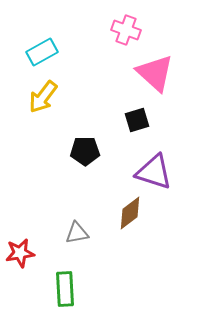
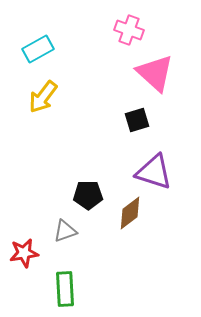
pink cross: moved 3 px right
cyan rectangle: moved 4 px left, 3 px up
black pentagon: moved 3 px right, 44 px down
gray triangle: moved 12 px left, 2 px up; rotated 10 degrees counterclockwise
red star: moved 4 px right
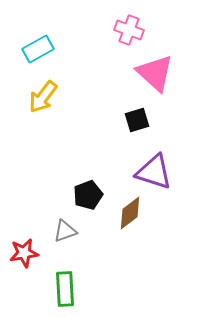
black pentagon: rotated 20 degrees counterclockwise
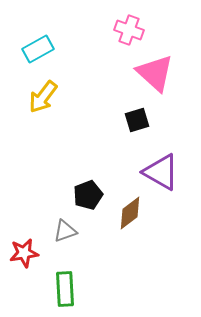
purple triangle: moved 7 px right; rotated 12 degrees clockwise
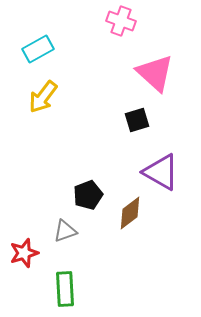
pink cross: moved 8 px left, 9 px up
red star: rotated 8 degrees counterclockwise
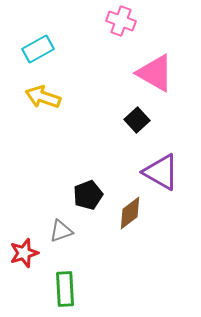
pink triangle: rotated 12 degrees counterclockwise
yellow arrow: rotated 72 degrees clockwise
black square: rotated 25 degrees counterclockwise
gray triangle: moved 4 px left
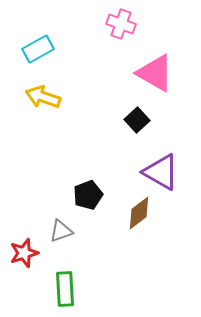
pink cross: moved 3 px down
brown diamond: moved 9 px right
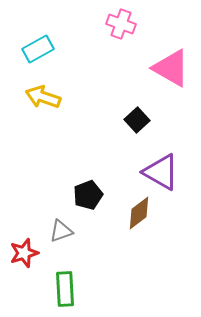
pink triangle: moved 16 px right, 5 px up
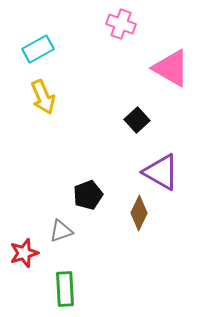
yellow arrow: rotated 132 degrees counterclockwise
brown diamond: rotated 28 degrees counterclockwise
